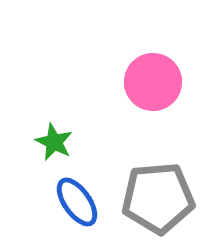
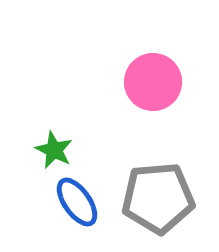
green star: moved 8 px down
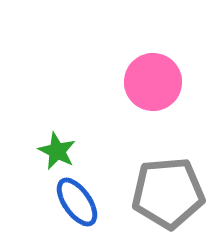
green star: moved 3 px right, 1 px down
gray pentagon: moved 10 px right, 5 px up
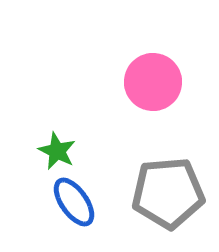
blue ellipse: moved 3 px left
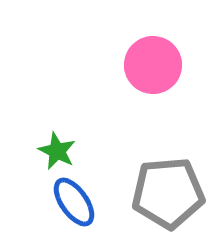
pink circle: moved 17 px up
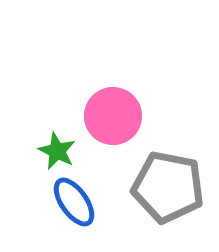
pink circle: moved 40 px left, 51 px down
gray pentagon: moved 6 px up; rotated 16 degrees clockwise
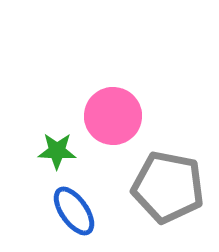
green star: rotated 24 degrees counterclockwise
blue ellipse: moved 9 px down
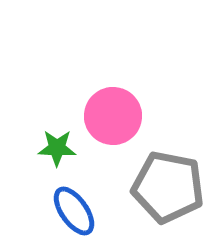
green star: moved 3 px up
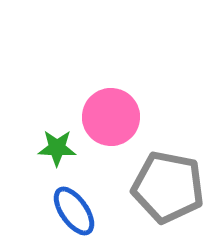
pink circle: moved 2 px left, 1 px down
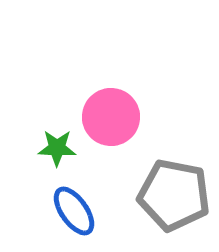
gray pentagon: moved 6 px right, 8 px down
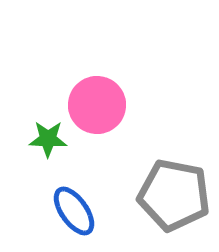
pink circle: moved 14 px left, 12 px up
green star: moved 9 px left, 9 px up
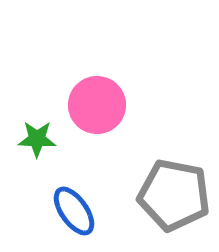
green star: moved 11 px left
